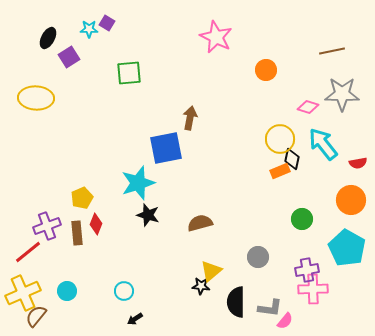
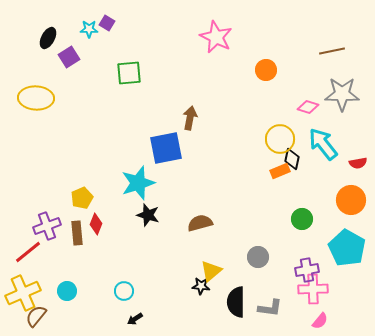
pink semicircle at (285, 321): moved 35 px right
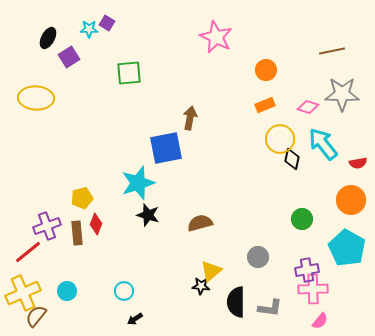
orange rectangle at (280, 171): moved 15 px left, 66 px up
yellow pentagon at (82, 198): rotated 10 degrees clockwise
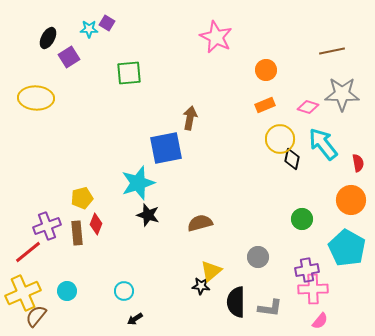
red semicircle at (358, 163): rotated 90 degrees counterclockwise
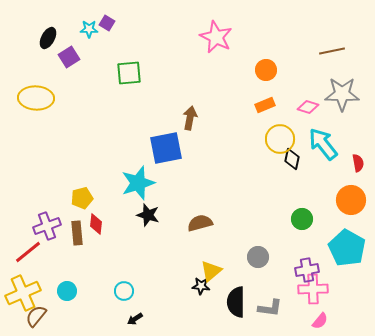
red diamond at (96, 224): rotated 15 degrees counterclockwise
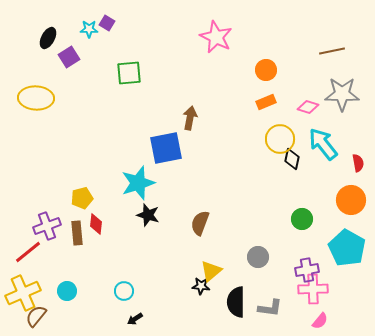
orange rectangle at (265, 105): moved 1 px right, 3 px up
brown semicircle at (200, 223): rotated 55 degrees counterclockwise
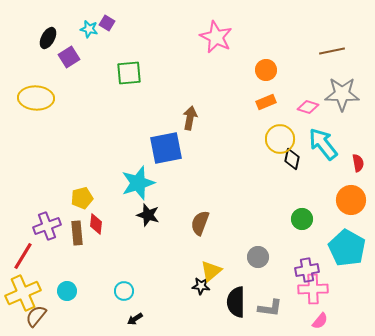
cyan star at (89, 29): rotated 12 degrees clockwise
red line at (28, 252): moved 5 px left, 4 px down; rotated 20 degrees counterclockwise
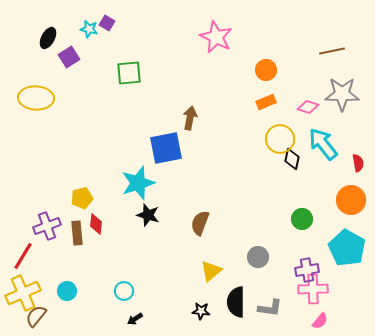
black star at (201, 286): moved 25 px down
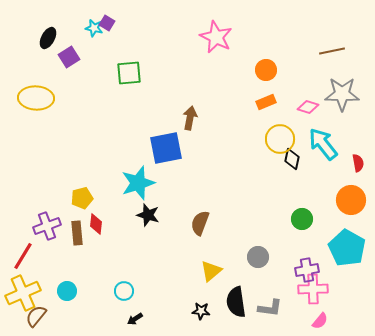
cyan star at (89, 29): moved 5 px right, 1 px up
black semicircle at (236, 302): rotated 8 degrees counterclockwise
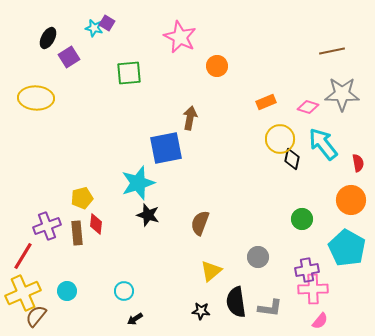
pink star at (216, 37): moved 36 px left
orange circle at (266, 70): moved 49 px left, 4 px up
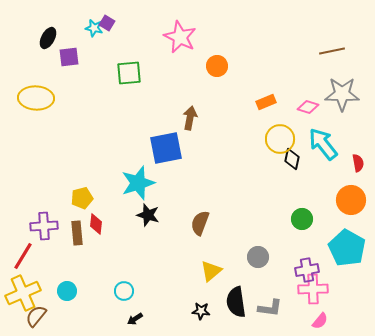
purple square at (69, 57): rotated 25 degrees clockwise
purple cross at (47, 226): moved 3 px left; rotated 16 degrees clockwise
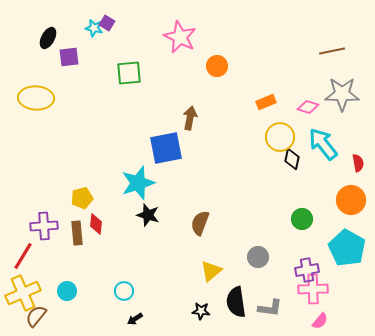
yellow circle at (280, 139): moved 2 px up
